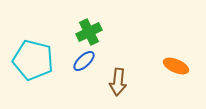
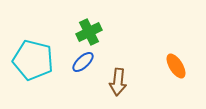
blue ellipse: moved 1 px left, 1 px down
orange ellipse: rotated 35 degrees clockwise
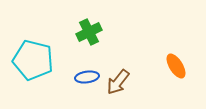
blue ellipse: moved 4 px right, 15 px down; rotated 35 degrees clockwise
brown arrow: rotated 32 degrees clockwise
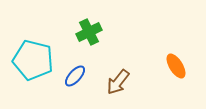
blue ellipse: moved 12 px left, 1 px up; rotated 40 degrees counterclockwise
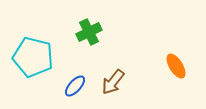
cyan pentagon: moved 3 px up
blue ellipse: moved 10 px down
brown arrow: moved 5 px left
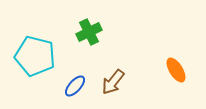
cyan pentagon: moved 2 px right, 1 px up
orange ellipse: moved 4 px down
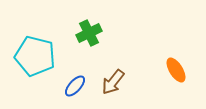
green cross: moved 1 px down
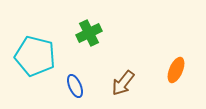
orange ellipse: rotated 55 degrees clockwise
brown arrow: moved 10 px right, 1 px down
blue ellipse: rotated 65 degrees counterclockwise
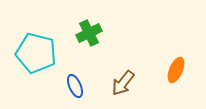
cyan pentagon: moved 1 px right, 3 px up
